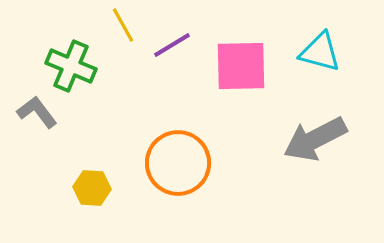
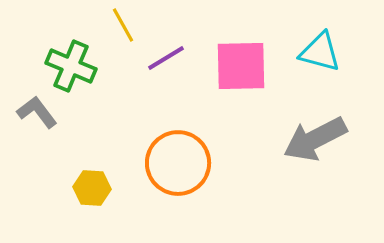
purple line: moved 6 px left, 13 px down
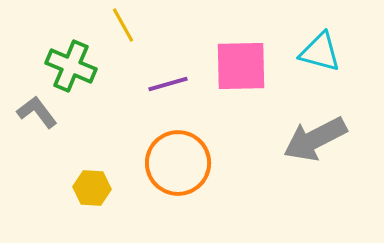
purple line: moved 2 px right, 26 px down; rotated 15 degrees clockwise
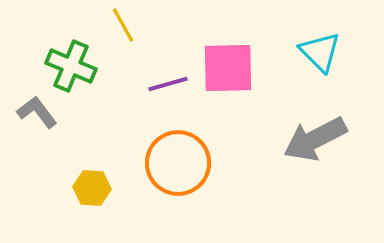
cyan triangle: rotated 30 degrees clockwise
pink square: moved 13 px left, 2 px down
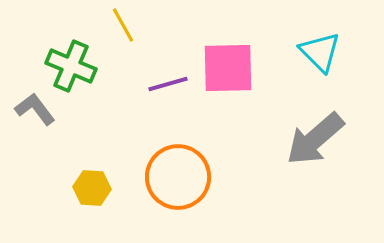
gray L-shape: moved 2 px left, 3 px up
gray arrow: rotated 14 degrees counterclockwise
orange circle: moved 14 px down
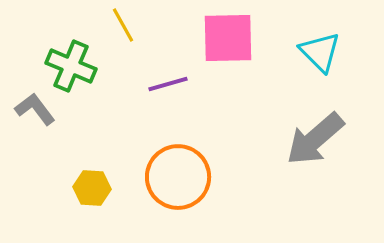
pink square: moved 30 px up
